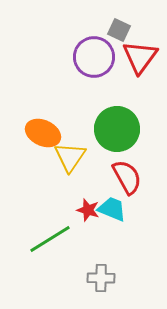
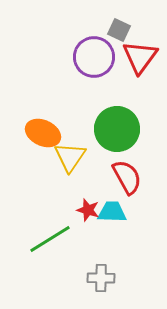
cyan trapezoid: moved 3 px down; rotated 20 degrees counterclockwise
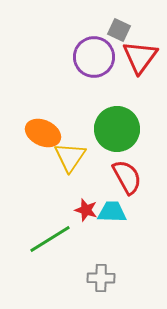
red star: moved 2 px left
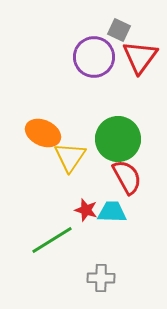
green circle: moved 1 px right, 10 px down
green line: moved 2 px right, 1 px down
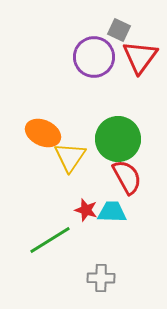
green line: moved 2 px left
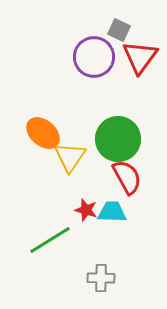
orange ellipse: rotated 16 degrees clockwise
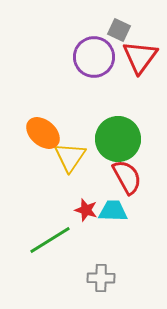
cyan trapezoid: moved 1 px right, 1 px up
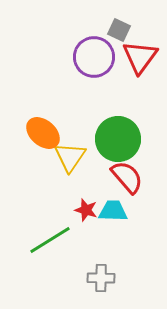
red semicircle: rotated 12 degrees counterclockwise
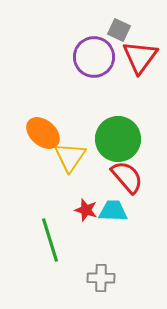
green line: rotated 75 degrees counterclockwise
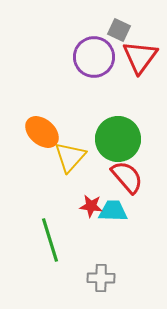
orange ellipse: moved 1 px left, 1 px up
yellow triangle: rotated 8 degrees clockwise
red star: moved 5 px right, 4 px up; rotated 10 degrees counterclockwise
